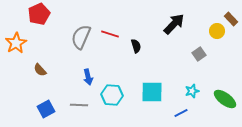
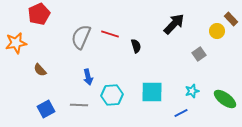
orange star: rotated 20 degrees clockwise
cyan hexagon: rotated 10 degrees counterclockwise
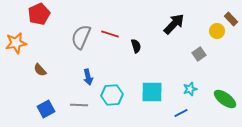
cyan star: moved 2 px left, 2 px up
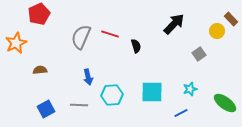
orange star: rotated 15 degrees counterclockwise
brown semicircle: rotated 128 degrees clockwise
green ellipse: moved 4 px down
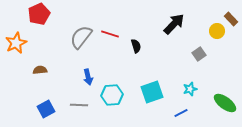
gray semicircle: rotated 15 degrees clockwise
cyan square: rotated 20 degrees counterclockwise
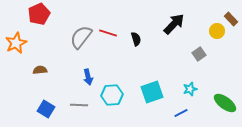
red line: moved 2 px left, 1 px up
black semicircle: moved 7 px up
blue square: rotated 30 degrees counterclockwise
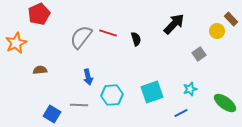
blue square: moved 6 px right, 5 px down
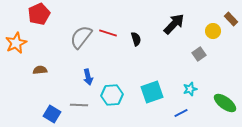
yellow circle: moved 4 px left
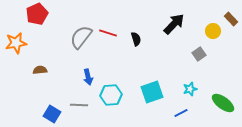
red pentagon: moved 2 px left
orange star: rotated 15 degrees clockwise
cyan hexagon: moved 1 px left
green ellipse: moved 2 px left
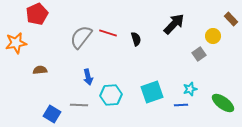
yellow circle: moved 5 px down
blue line: moved 8 px up; rotated 24 degrees clockwise
